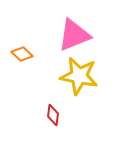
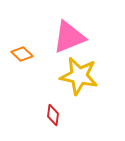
pink triangle: moved 5 px left, 2 px down
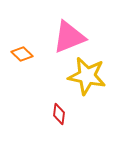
yellow star: moved 8 px right
red diamond: moved 6 px right, 1 px up
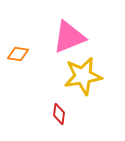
orange diamond: moved 4 px left; rotated 35 degrees counterclockwise
yellow star: moved 4 px left; rotated 21 degrees counterclockwise
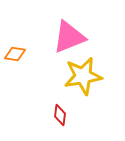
orange diamond: moved 3 px left
red diamond: moved 1 px right, 1 px down
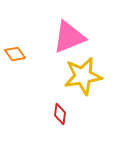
orange diamond: rotated 45 degrees clockwise
red diamond: moved 1 px up
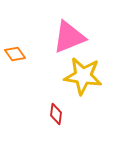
yellow star: rotated 18 degrees clockwise
red diamond: moved 4 px left
